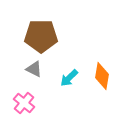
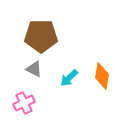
pink cross: rotated 25 degrees clockwise
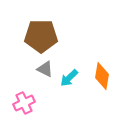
gray triangle: moved 11 px right
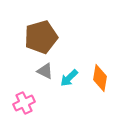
brown pentagon: moved 1 px down; rotated 16 degrees counterclockwise
gray triangle: moved 2 px down
orange diamond: moved 2 px left, 2 px down
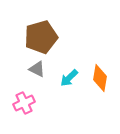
gray triangle: moved 8 px left, 2 px up
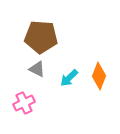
brown pentagon: rotated 20 degrees clockwise
orange diamond: moved 1 px left, 2 px up; rotated 12 degrees clockwise
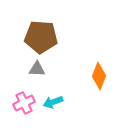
gray triangle: rotated 24 degrees counterclockwise
cyan arrow: moved 16 px left, 24 px down; rotated 24 degrees clockwise
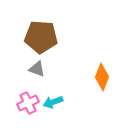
gray triangle: rotated 18 degrees clockwise
orange diamond: moved 3 px right, 1 px down
pink cross: moved 4 px right
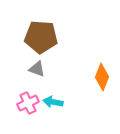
cyan arrow: rotated 30 degrees clockwise
